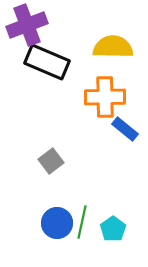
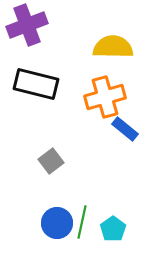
black rectangle: moved 11 px left, 22 px down; rotated 9 degrees counterclockwise
orange cross: rotated 15 degrees counterclockwise
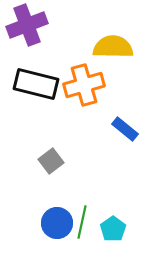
orange cross: moved 21 px left, 12 px up
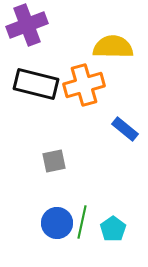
gray square: moved 3 px right; rotated 25 degrees clockwise
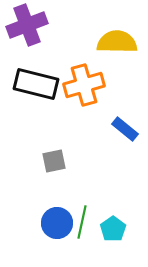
yellow semicircle: moved 4 px right, 5 px up
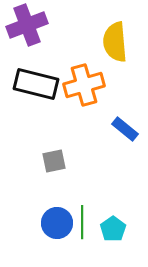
yellow semicircle: moved 2 px left; rotated 96 degrees counterclockwise
green line: rotated 12 degrees counterclockwise
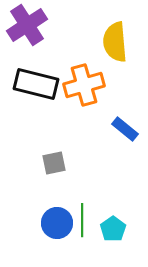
purple cross: rotated 12 degrees counterclockwise
gray square: moved 2 px down
green line: moved 2 px up
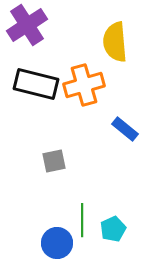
gray square: moved 2 px up
blue circle: moved 20 px down
cyan pentagon: rotated 10 degrees clockwise
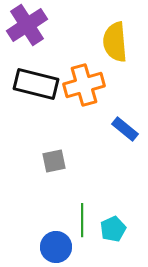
blue circle: moved 1 px left, 4 px down
